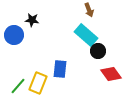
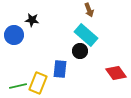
black circle: moved 18 px left
red diamond: moved 5 px right, 1 px up
green line: rotated 36 degrees clockwise
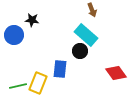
brown arrow: moved 3 px right
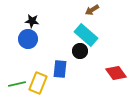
brown arrow: rotated 80 degrees clockwise
black star: moved 1 px down
blue circle: moved 14 px right, 4 px down
green line: moved 1 px left, 2 px up
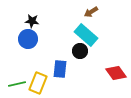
brown arrow: moved 1 px left, 2 px down
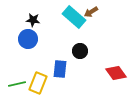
black star: moved 1 px right, 1 px up
cyan rectangle: moved 12 px left, 18 px up
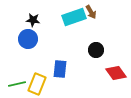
brown arrow: rotated 88 degrees counterclockwise
cyan rectangle: rotated 60 degrees counterclockwise
black circle: moved 16 px right, 1 px up
yellow rectangle: moved 1 px left, 1 px down
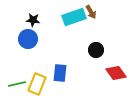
blue rectangle: moved 4 px down
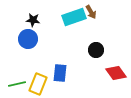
yellow rectangle: moved 1 px right
